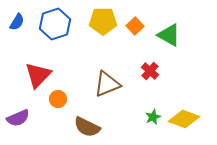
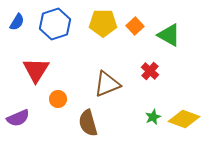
yellow pentagon: moved 2 px down
red triangle: moved 2 px left, 5 px up; rotated 12 degrees counterclockwise
brown semicircle: moved 1 px right, 4 px up; rotated 48 degrees clockwise
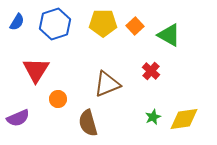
red cross: moved 1 px right
yellow diamond: rotated 28 degrees counterclockwise
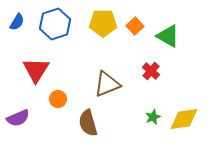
green triangle: moved 1 px left, 1 px down
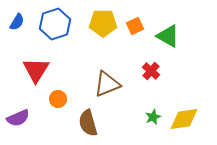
orange square: rotated 18 degrees clockwise
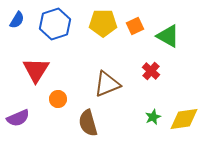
blue semicircle: moved 2 px up
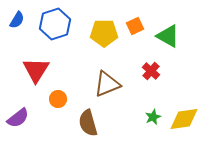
yellow pentagon: moved 1 px right, 10 px down
purple semicircle: rotated 15 degrees counterclockwise
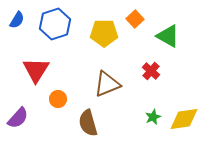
orange square: moved 7 px up; rotated 18 degrees counterclockwise
purple semicircle: rotated 10 degrees counterclockwise
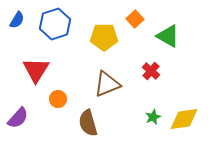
yellow pentagon: moved 4 px down
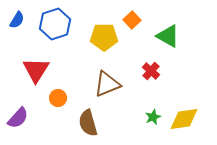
orange square: moved 3 px left, 1 px down
orange circle: moved 1 px up
